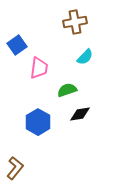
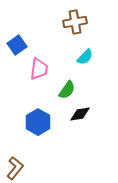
pink trapezoid: moved 1 px down
green semicircle: rotated 144 degrees clockwise
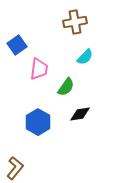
green semicircle: moved 1 px left, 3 px up
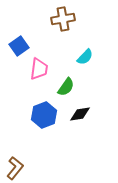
brown cross: moved 12 px left, 3 px up
blue square: moved 2 px right, 1 px down
blue hexagon: moved 6 px right, 7 px up; rotated 10 degrees clockwise
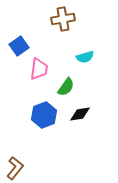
cyan semicircle: rotated 30 degrees clockwise
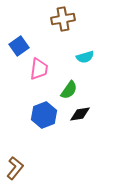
green semicircle: moved 3 px right, 3 px down
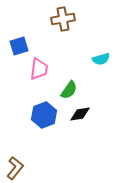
blue square: rotated 18 degrees clockwise
cyan semicircle: moved 16 px right, 2 px down
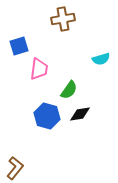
blue hexagon: moved 3 px right, 1 px down; rotated 25 degrees counterclockwise
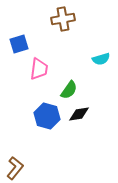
blue square: moved 2 px up
black diamond: moved 1 px left
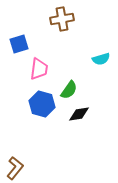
brown cross: moved 1 px left
blue hexagon: moved 5 px left, 12 px up
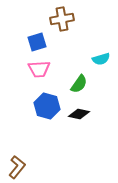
blue square: moved 18 px right, 2 px up
pink trapezoid: rotated 80 degrees clockwise
green semicircle: moved 10 px right, 6 px up
blue hexagon: moved 5 px right, 2 px down
black diamond: rotated 20 degrees clockwise
brown L-shape: moved 2 px right, 1 px up
